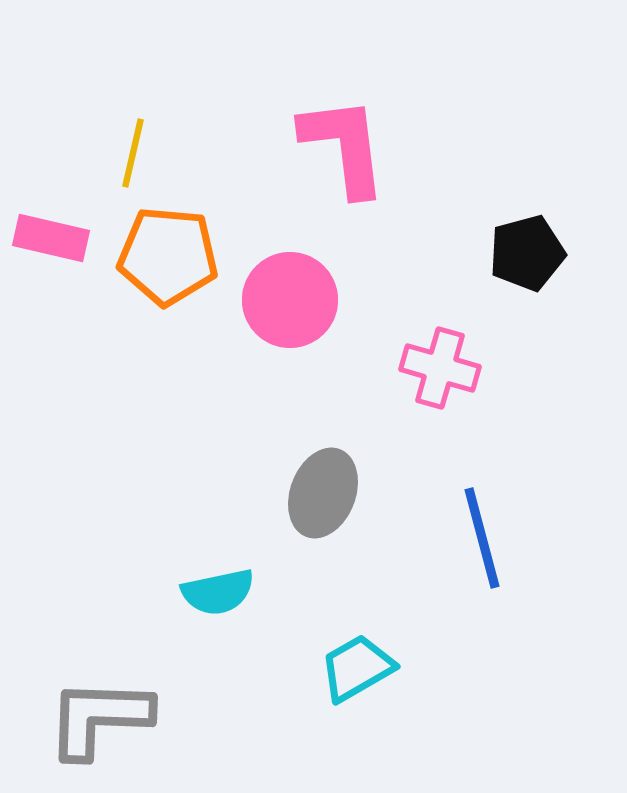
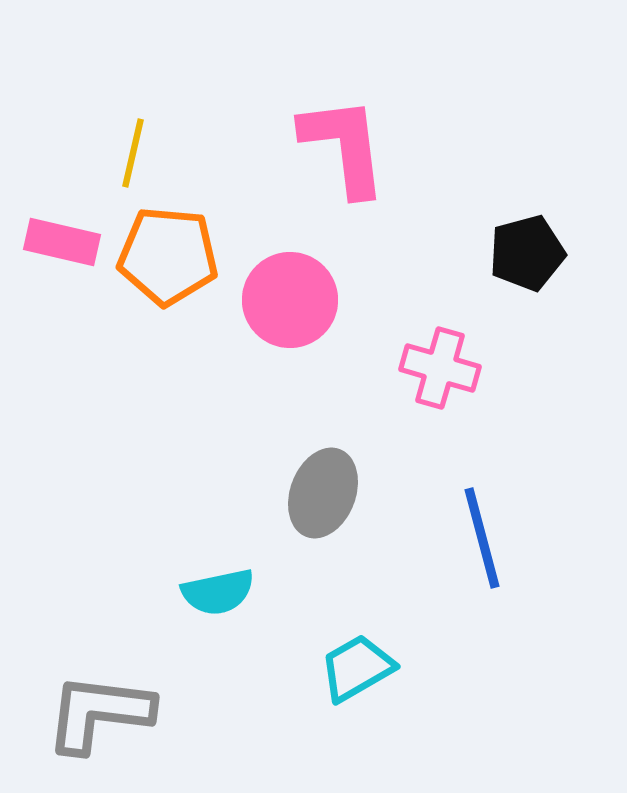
pink rectangle: moved 11 px right, 4 px down
gray L-shape: moved 5 px up; rotated 5 degrees clockwise
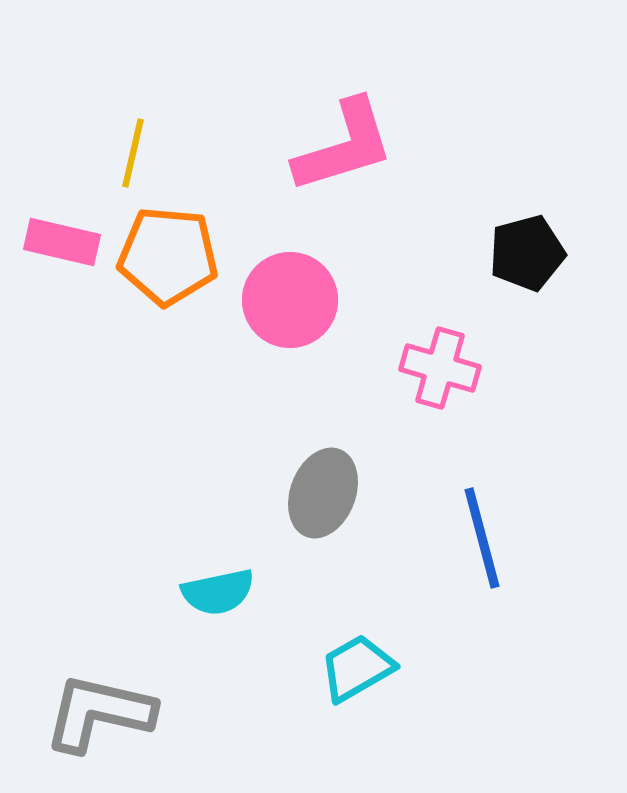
pink L-shape: rotated 80 degrees clockwise
gray L-shape: rotated 6 degrees clockwise
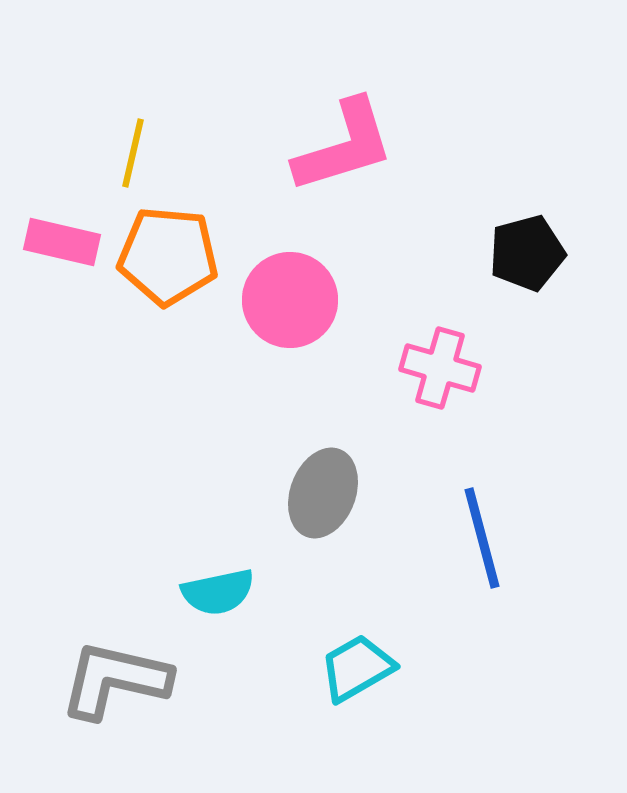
gray L-shape: moved 16 px right, 33 px up
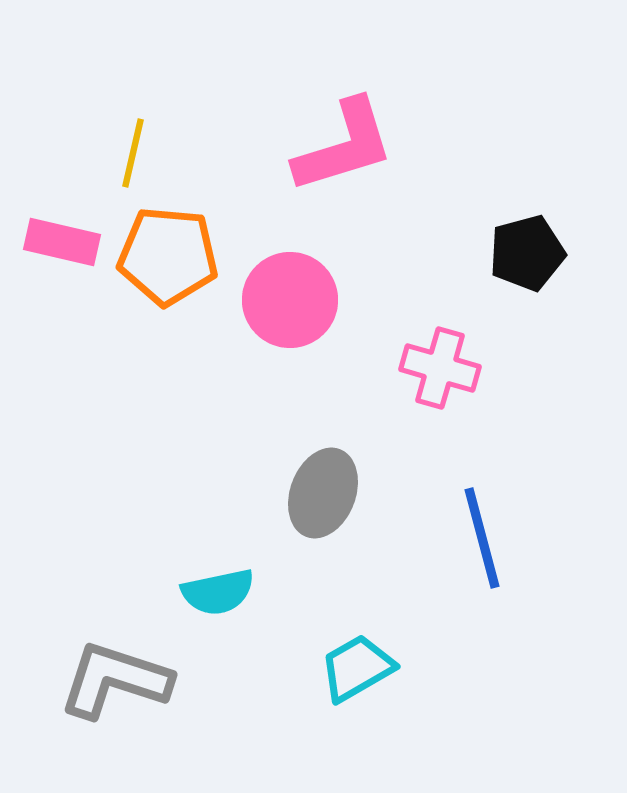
gray L-shape: rotated 5 degrees clockwise
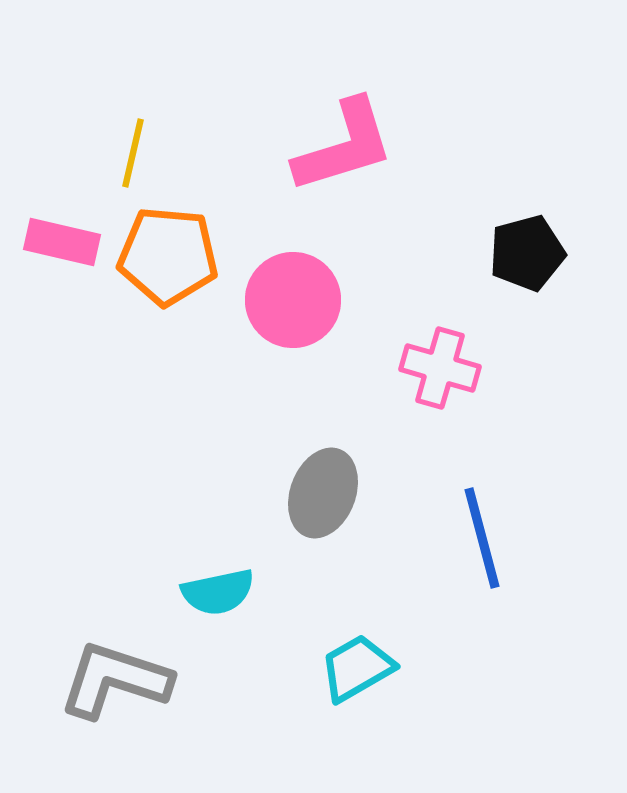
pink circle: moved 3 px right
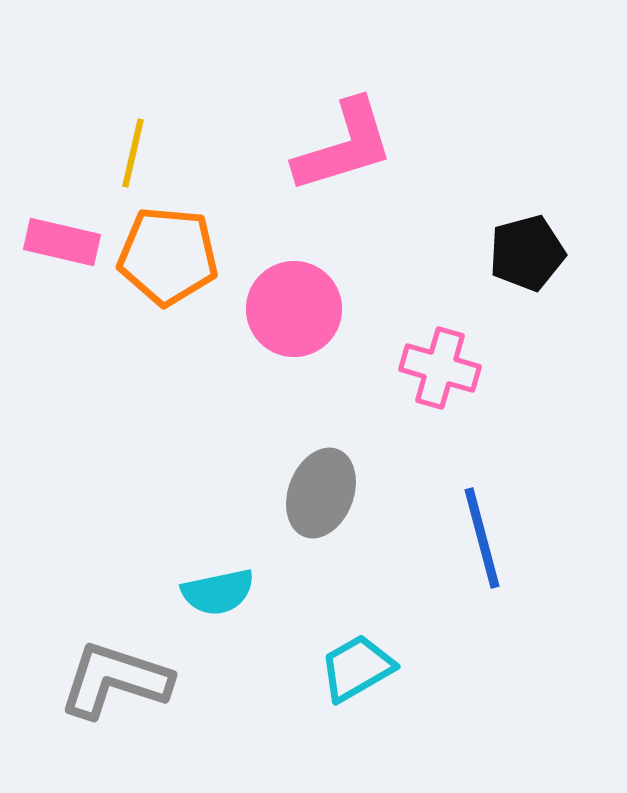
pink circle: moved 1 px right, 9 px down
gray ellipse: moved 2 px left
